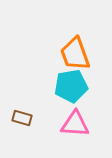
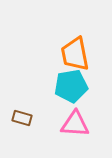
orange trapezoid: rotated 9 degrees clockwise
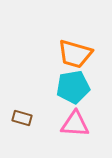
orange trapezoid: rotated 63 degrees counterclockwise
cyan pentagon: moved 2 px right, 1 px down
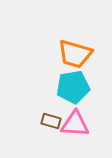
brown rectangle: moved 29 px right, 3 px down
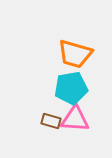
cyan pentagon: moved 2 px left, 1 px down
pink triangle: moved 5 px up
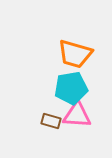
pink triangle: moved 2 px right, 4 px up
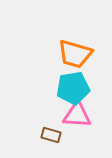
cyan pentagon: moved 2 px right
brown rectangle: moved 14 px down
